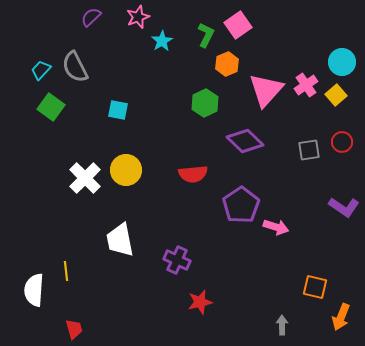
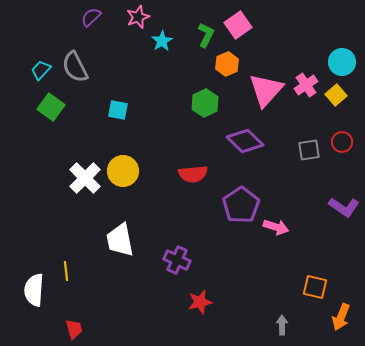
yellow circle: moved 3 px left, 1 px down
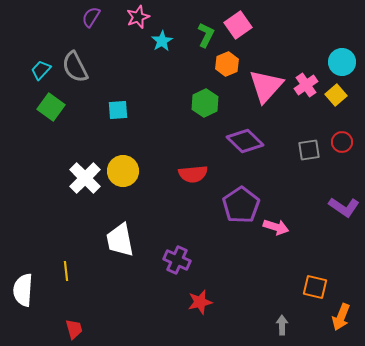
purple semicircle: rotated 15 degrees counterclockwise
pink triangle: moved 4 px up
cyan square: rotated 15 degrees counterclockwise
white semicircle: moved 11 px left
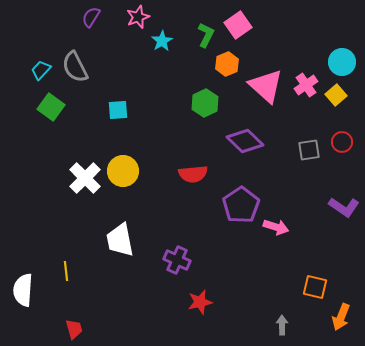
pink triangle: rotated 30 degrees counterclockwise
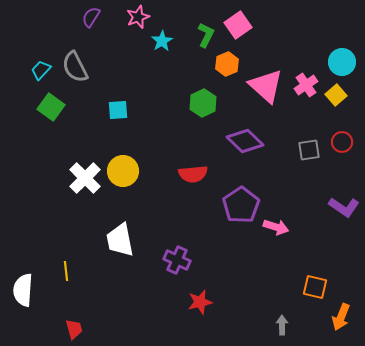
green hexagon: moved 2 px left
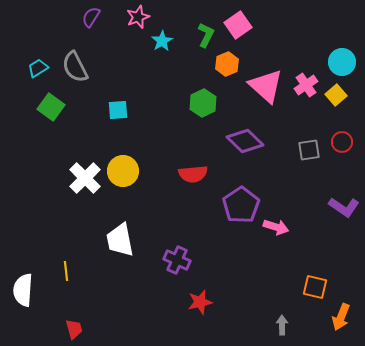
cyan trapezoid: moved 3 px left, 2 px up; rotated 15 degrees clockwise
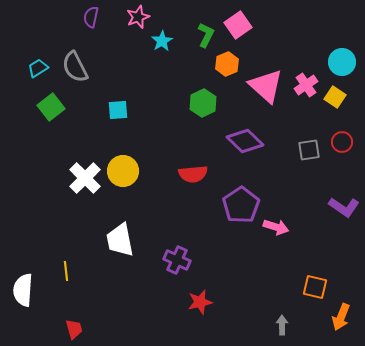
purple semicircle: rotated 20 degrees counterclockwise
yellow square: moved 1 px left, 2 px down; rotated 15 degrees counterclockwise
green square: rotated 16 degrees clockwise
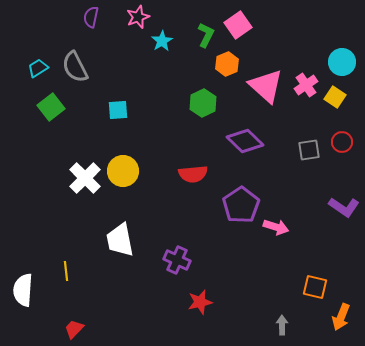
red trapezoid: rotated 120 degrees counterclockwise
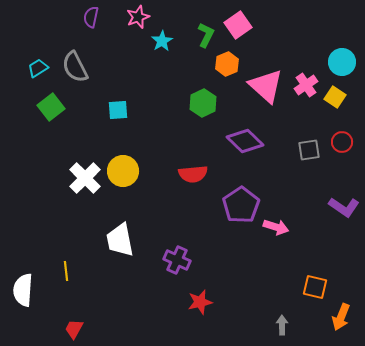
red trapezoid: rotated 15 degrees counterclockwise
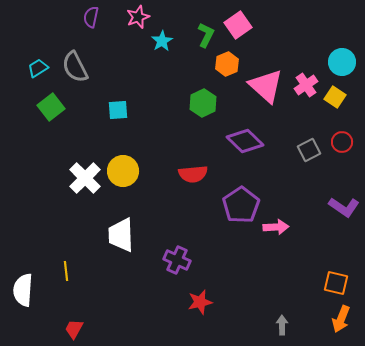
gray square: rotated 20 degrees counterclockwise
pink arrow: rotated 20 degrees counterclockwise
white trapezoid: moved 1 px right, 5 px up; rotated 9 degrees clockwise
orange square: moved 21 px right, 4 px up
orange arrow: moved 2 px down
